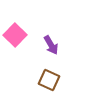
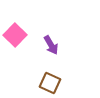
brown square: moved 1 px right, 3 px down
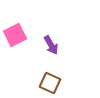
pink square: rotated 20 degrees clockwise
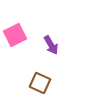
brown square: moved 10 px left
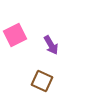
brown square: moved 2 px right, 2 px up
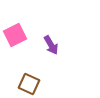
brown square: moved 13 px left, 3 px down
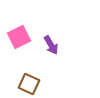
pink square: moved 4 px right, 2 px down
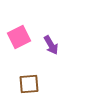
brown square: rotated 30 degrees counterclockwise
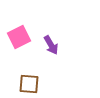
brown square: rotated 10 degrees clockwise
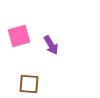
pink square: moved 1 px up; rotated 10 degrees clockwise
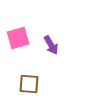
pink square: moved 1 px left, 2 px down
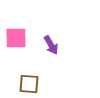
pink square: moved 2 px left; rotated 15 degrees clockwise
